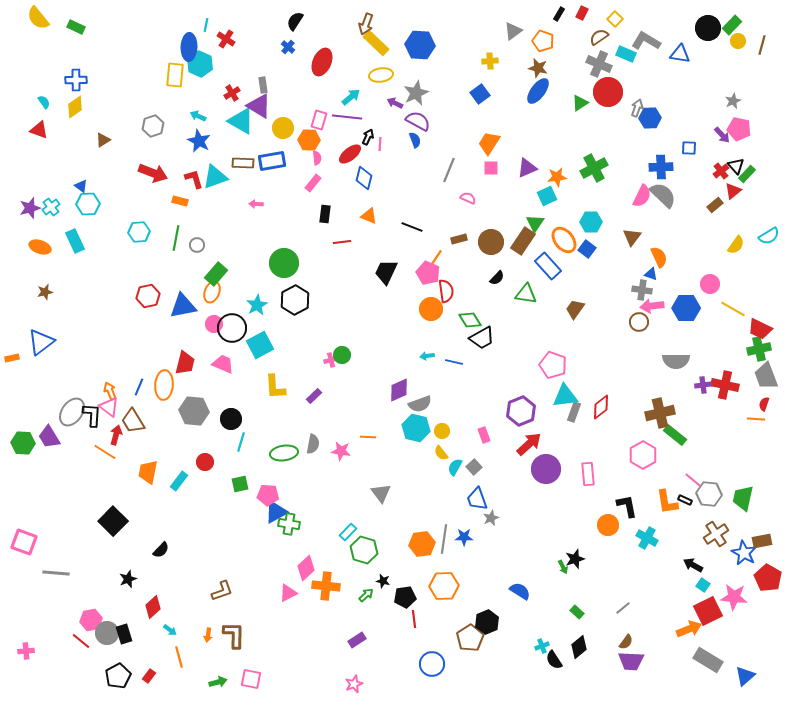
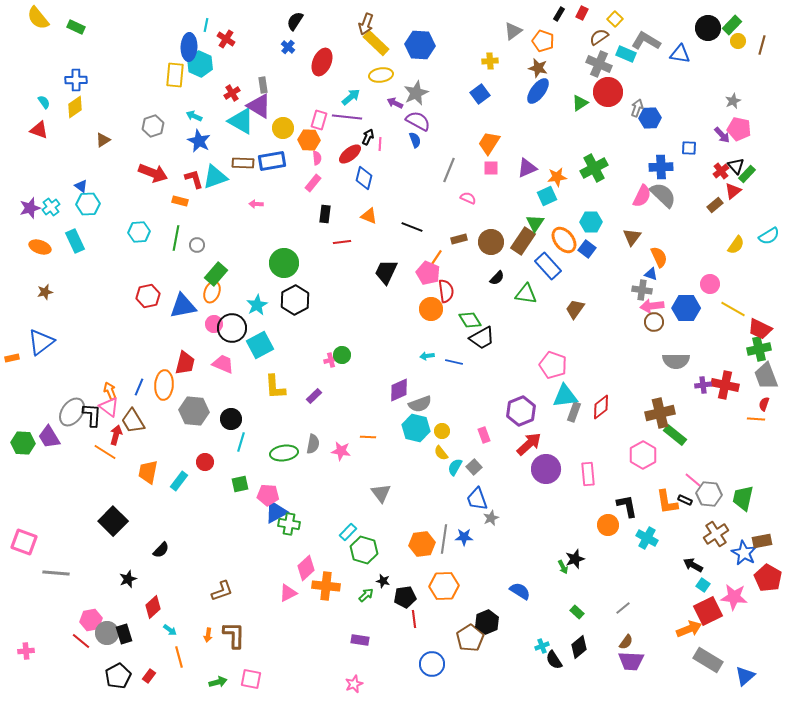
cyan arrow at (198, 116): moved 4 px left
brown circle at (639, 322): moved 15 px right
purple rectangle at (357, 640): moved 3 px right; rotated 42 degrees clockwise
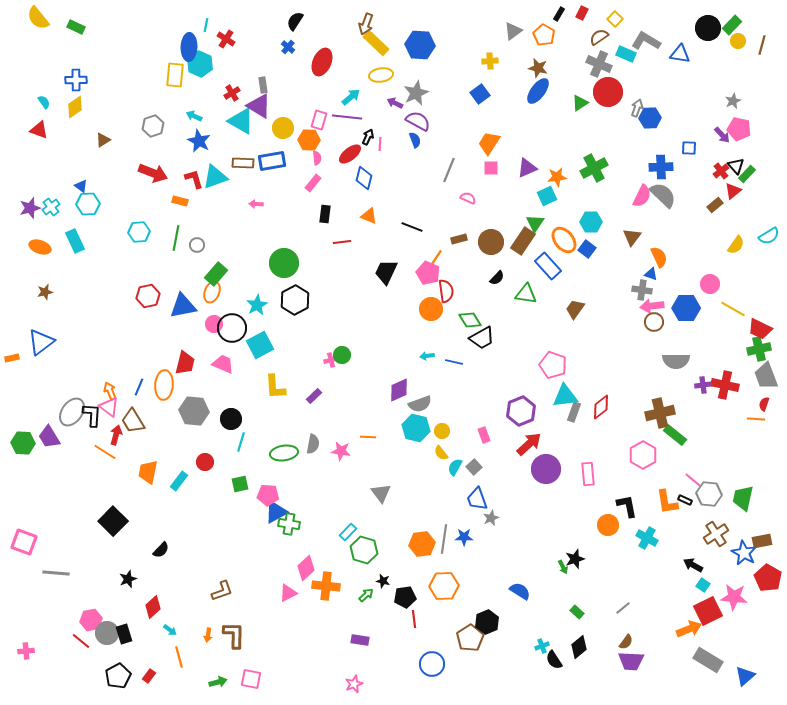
orange pentagon at (543, 41): moved 1 px right, 6 px up; rotated 10 degrees clockwise
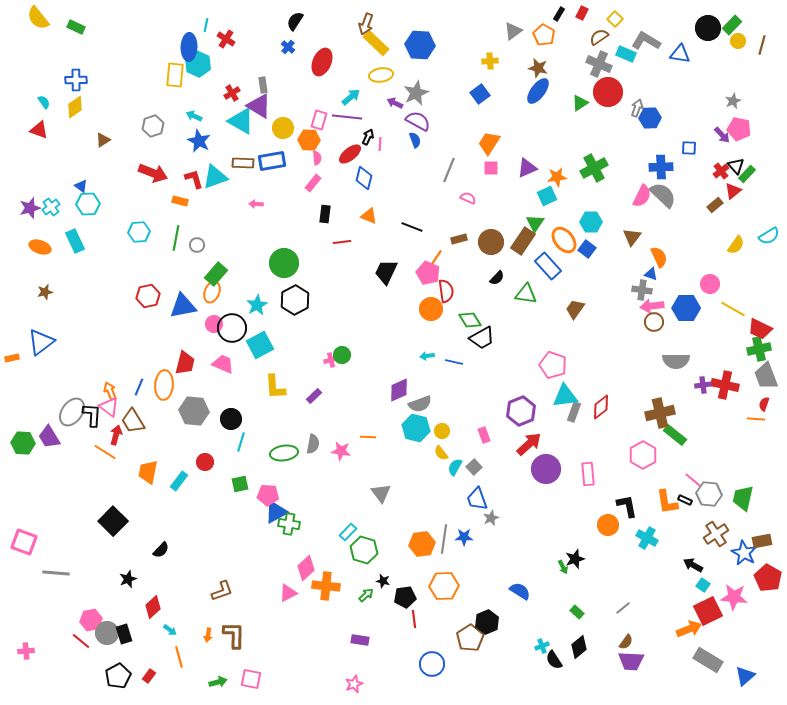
cyan hexagon at (200, 64): moved 2 px left
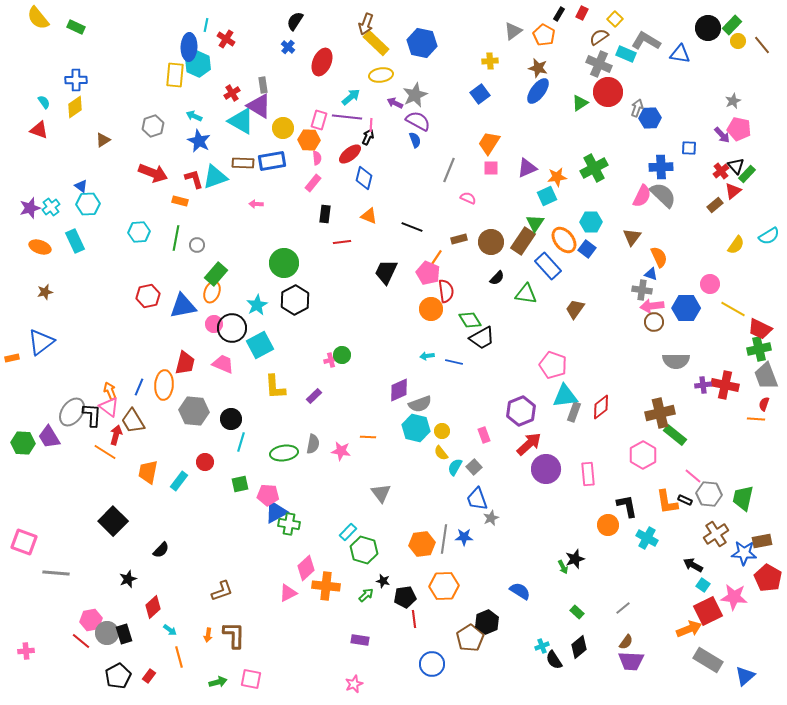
blue hexagon at (420, 45): moved 2 px right, 2 px up; rotated 8 degrees clockwise
brown line at (762, 45): rotated 54 degrees counterclockwise
gray star at (416, 93): moved 1 px left, 2 px down
pink line at (380, 144): moved 9 px left, 19 px up
pink line at (693, 480): moved 4 px up
blue star at (744, 553): rotated 25 degrees counterclockwise
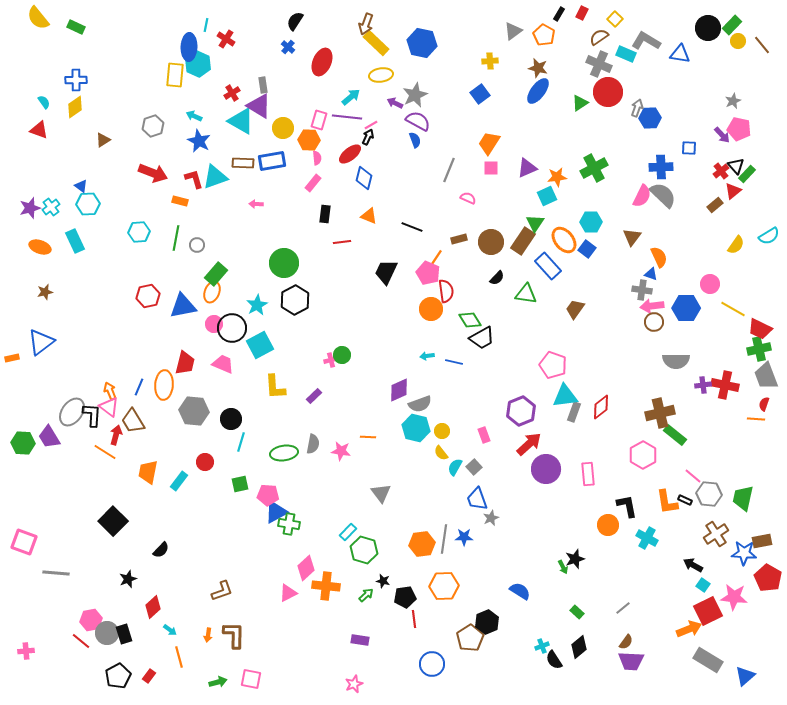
pink line at (371, 125): rotated 56 degrees clockwise
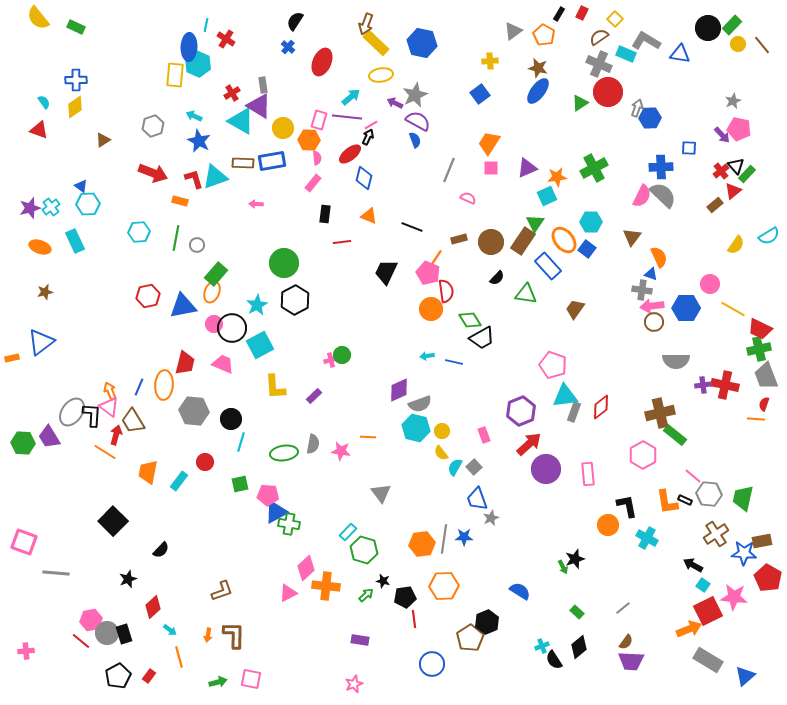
yellow circle at (738, 41): moved 3 px down
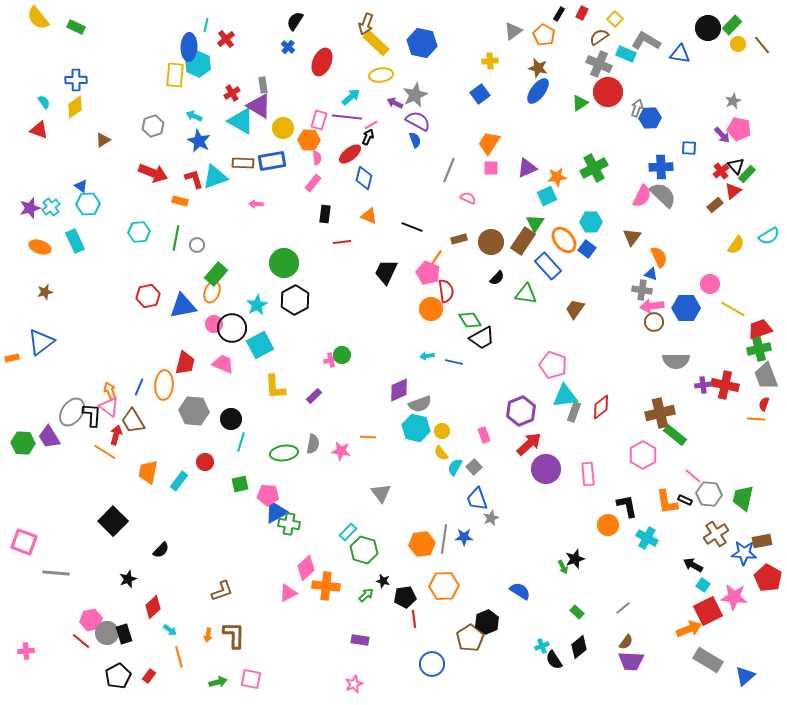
red cross at (226, 39): rotated 18 degrees clockwise
red trapezoid at (760, 329): rotated 135 degrees clockwise
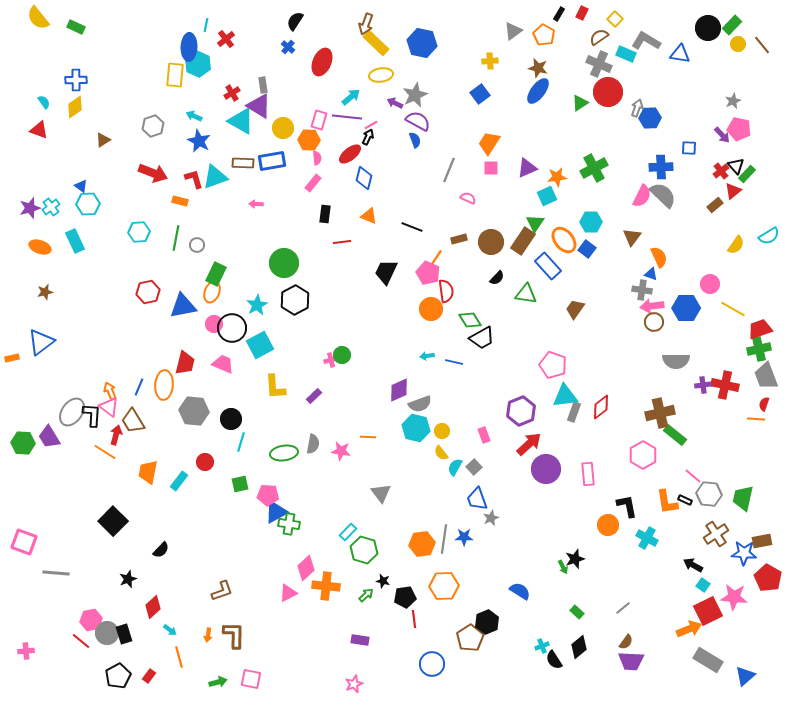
green rectangle at (216, 274): rotated 15 degrees counterclockwise
red hexagon at (148, 296): moved 4 px up
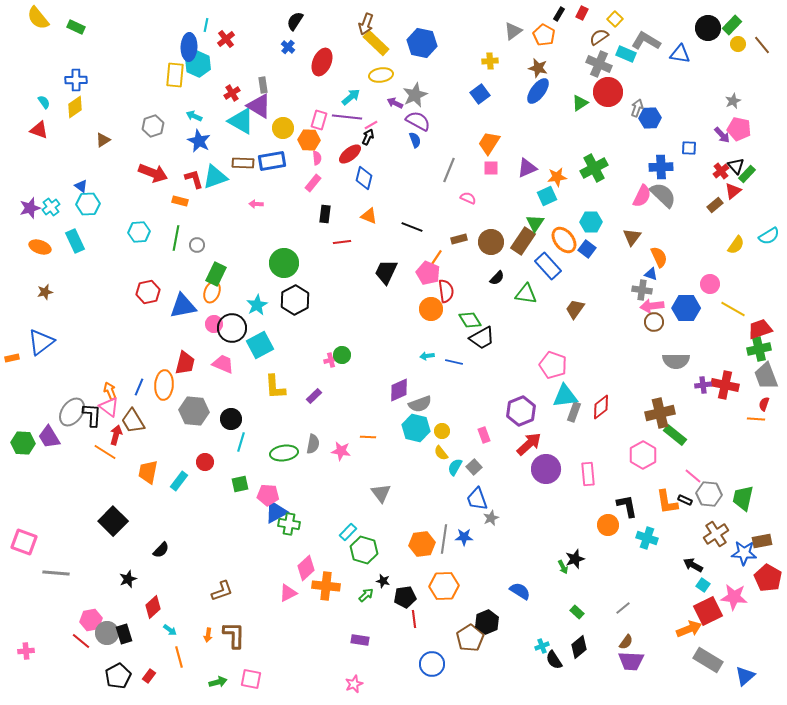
cyan cross at (647, 538): rotated 10 degrees counterclockwise
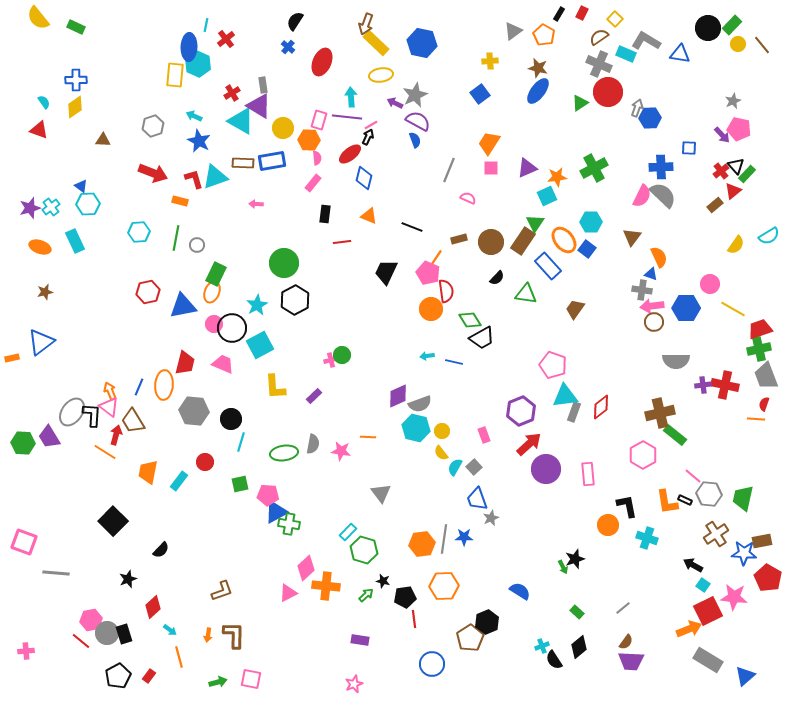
cyan arrow at (351, 97): rotated 54 degrees counterclockwise
brown triangle at (103, 140): rotated 35 degrees clockwise
purple diamond at (399, 390): moved 1 px left, 6 px down
